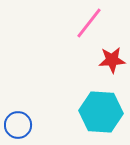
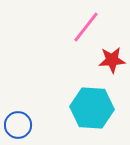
pink line: moved 3 px left, 4 px down
cyan hexagon: moved 9 px left, 4 px up
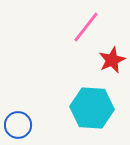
red star: rotated 20 degrees counterclockwise
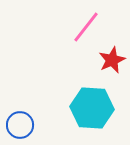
blue circle: moved 2 px right
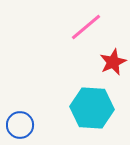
pink line: rotated 12 degrees clockwise
red star: moved 1 px right, 2 px down
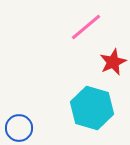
cyan hexagon: rotated 12 degrees clockwise
blue circle: moved 1 px left, 3 px down
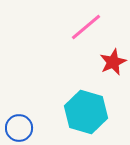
cyan hexagon: moved 6 px left, 4 px down
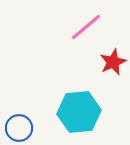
cyan hexagon: moved 7 px left; rotated 21 degrees counterclockwise
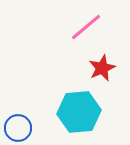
red star: moved 11 px left, 6 px down
blue circle: moved 1 px left
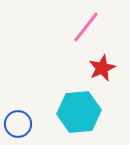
pink line: rotated 12 degrees counterclockwise
blue circle: moved 4 px up
